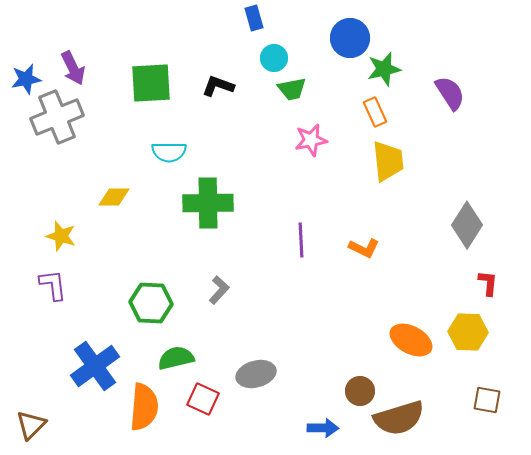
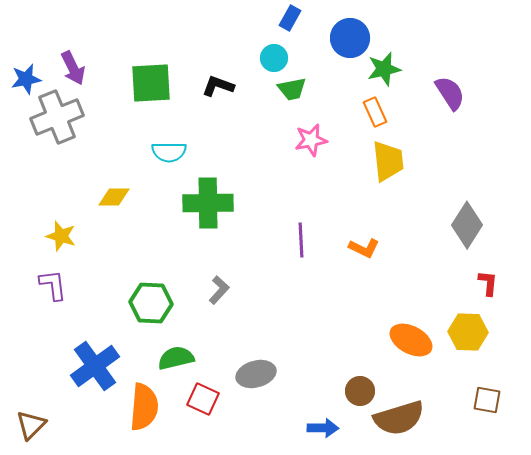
blue rectangle: moved 36 px right; rotated 45 degrees clockwise
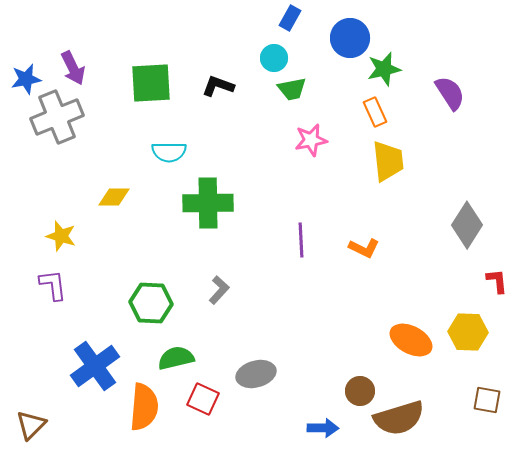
red L-shape: moved 9 px right, 2 px up; rotated 12 degrees counterclockwise
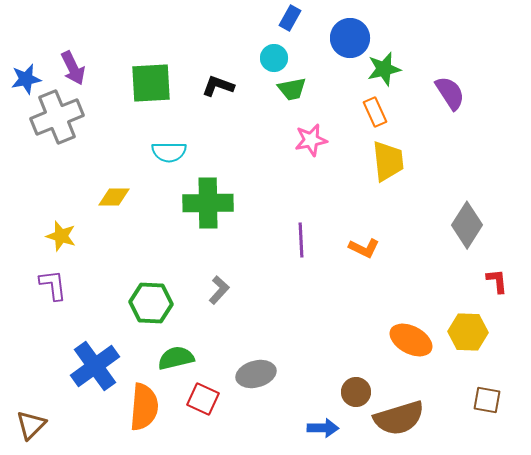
brown circle: moved 4 px left, 1 px down
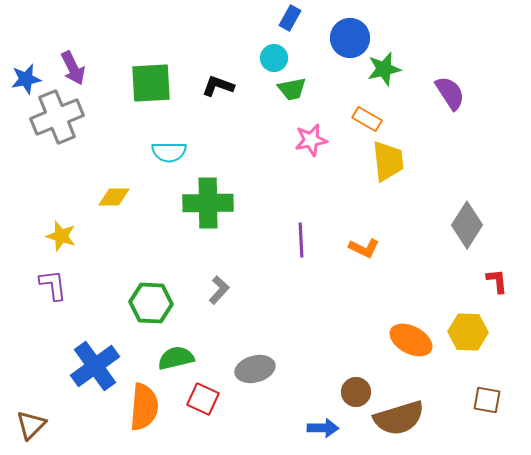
orange rectangle: moved 8 px left, 7 px down; rotated 36 degrees counterclockwise
gray ellipse: moved 1 px left, 5 px up
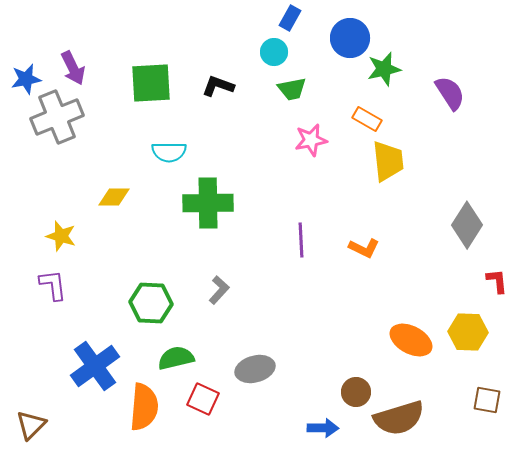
cyan circle: moved 6 px up
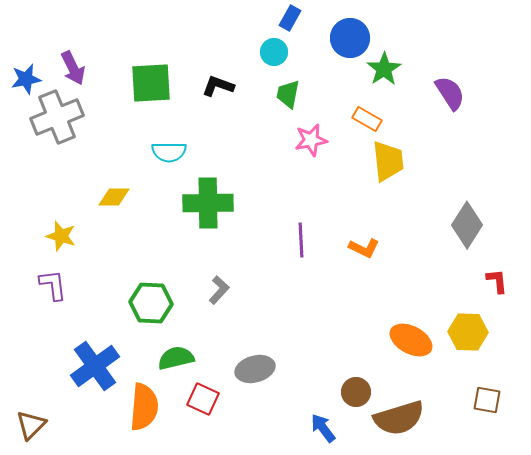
green star: rotated 20 degrees counterclockwise
green trapezoid: moved 4 px left, 5 px down; rotated 112 degrees clockwise
blue arrow: rotated 128 degrees counterclockwise
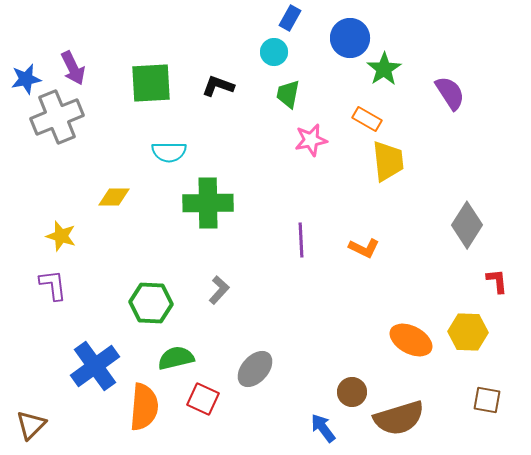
gray ellipse: rotated 33 degrees counterclockwise
brown circle: moved 4 px left
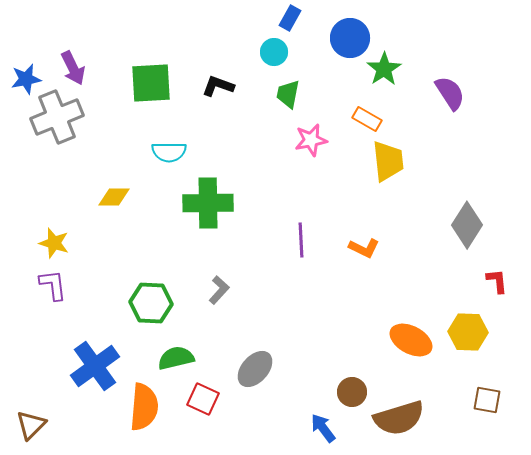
yellow star: moved 7 px left, 7 px down
